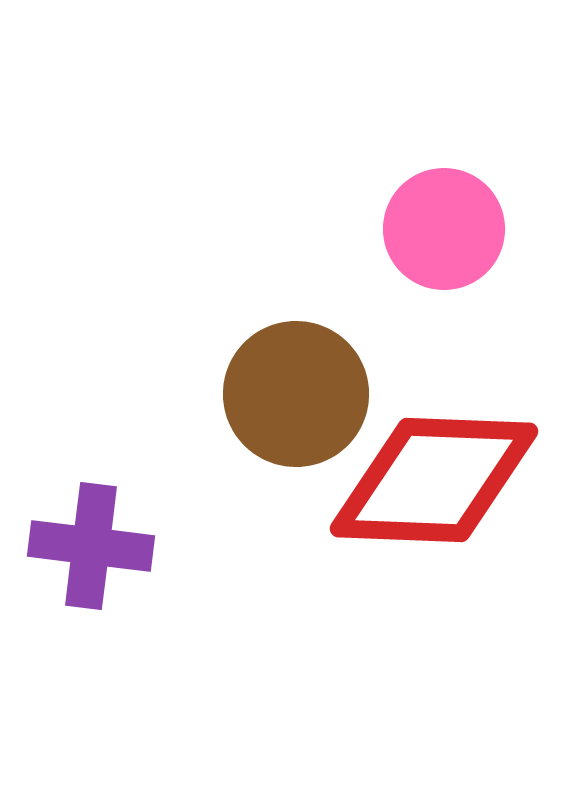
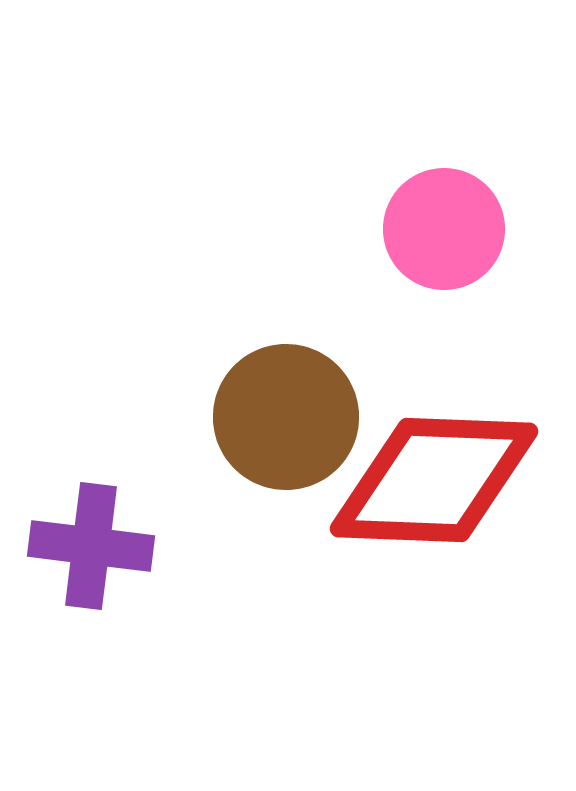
brown circle: moved 10 px left, 23 px down
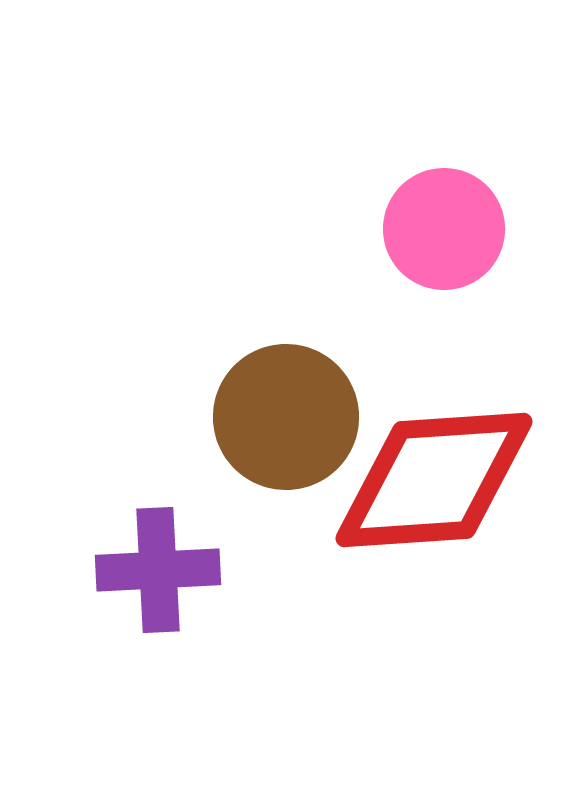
red diamond: rotated 6 degrees counterclockwise
purple cross: moved 67 px right, 24 px down; rotated 10 degrees counterclockwise
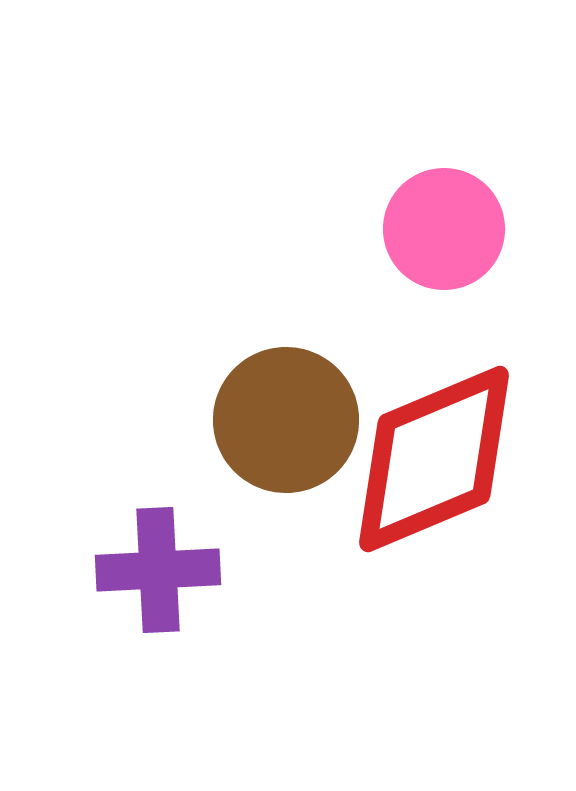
brown circle: moved 3 px down
red diamond: moved 21 px up; rotated 19 degrees counterclockwise
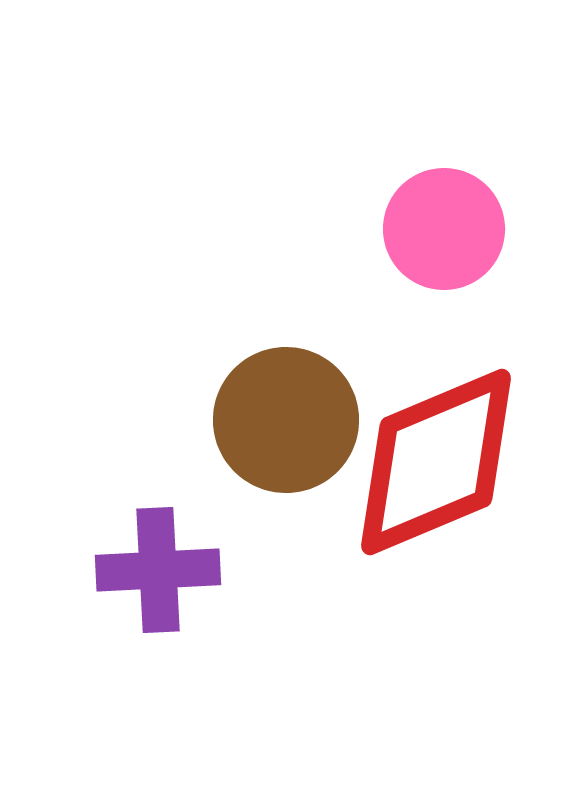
red diamond: moved 2 px right, 3 px down
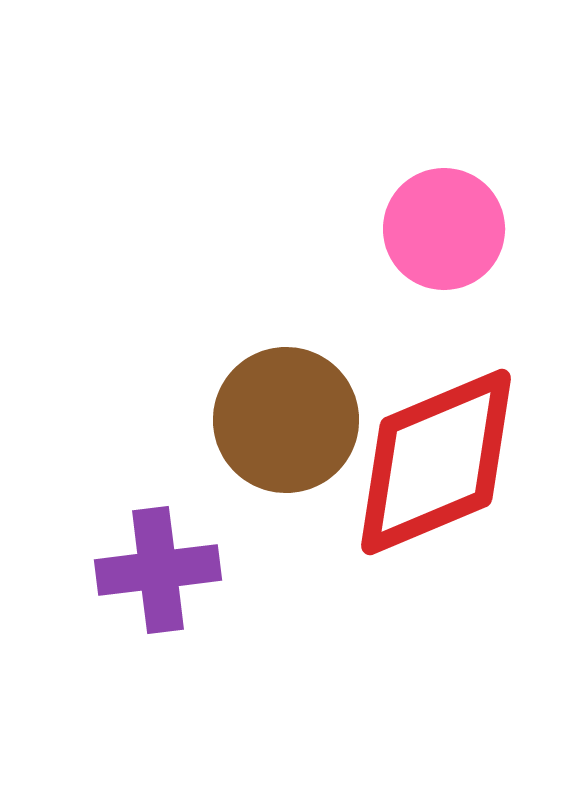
purple cross: rotated 4 degrees counterclockwise
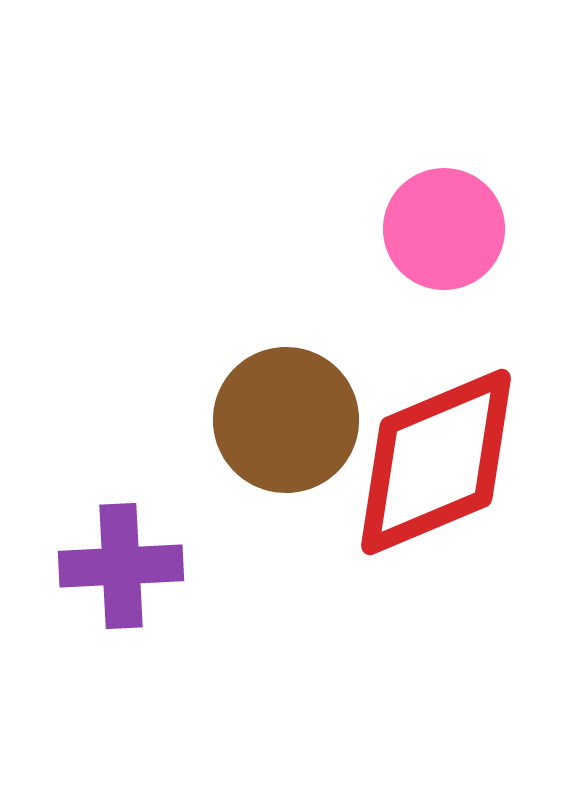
purple cross: moved 37 px left, 4 px up; rotated 4 degrees clockwise
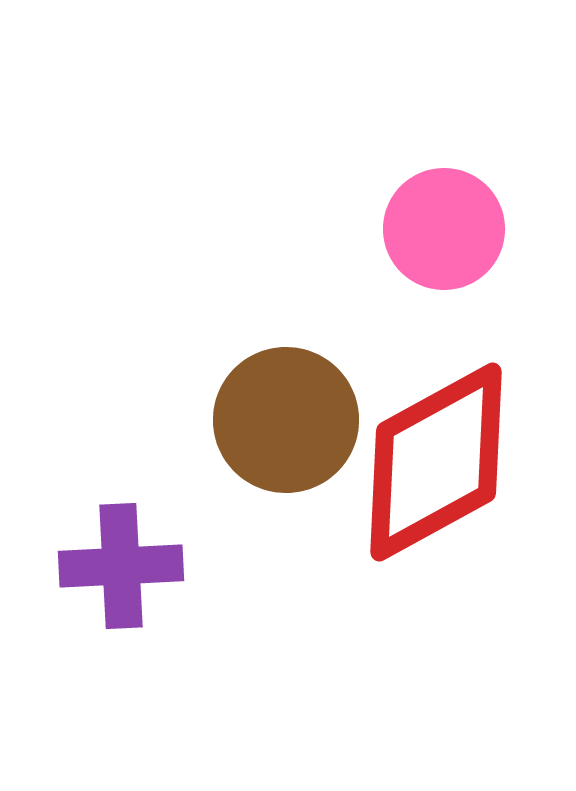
red diamond: rotated 6 degrees counterclockwise
